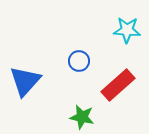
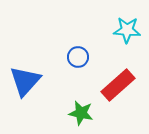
blue circle: moved 1 px left, 4 px up
green star: moved 1 px left, 4 px up
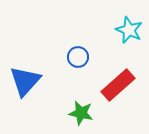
cyan star: moved 2 px right; rotated 20 degrees clockwise
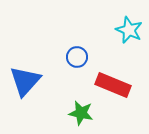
blue circle: moved 1 px left
red rectangle: moved 5 px left; rotated 64 degrees clockwise
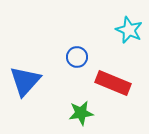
red rectangle: moved 2 px up
green star: rotated 20 degrees counterclockwise
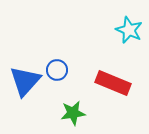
blue circle: moved 20 px left, 13 px down
green star: moved 8 px left
